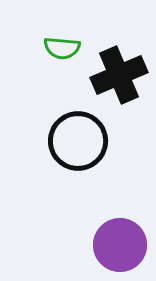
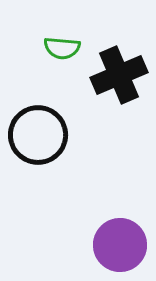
black circle: moved 40 px left, 6 px up
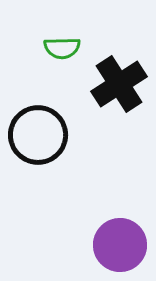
green semicircle: rotated 6 degrees counterclockwise
black cross: moved 9 px down; rotated 10 degrees counterclockwise
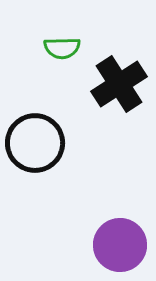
black circle: moved 3 px left, 8 px down
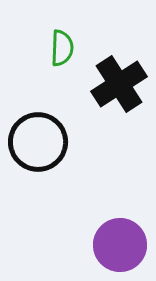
green semicircle: rotated 87 degrees counterclockwise
black circle: moved 3 px right, 1 px up
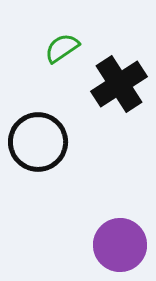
green semicircle: rotated 126 degrees counterclockwise
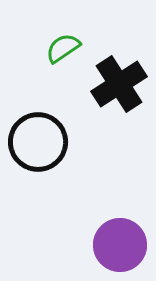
green semicircle: moved 1 px right
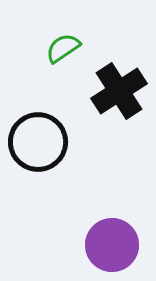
black cross: moved 7 px down
purple circle: moved 8 px left
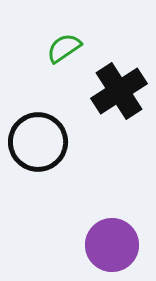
green semicircle: moved 1 px right
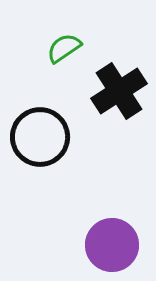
black circle: moved 2 px right, 5 px up
